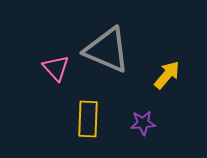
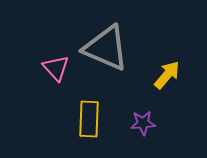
gray triangle: moved 1 px left, 2 px up
yellow rectangle: moved 1 px right
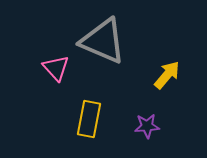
gray triangle: moved 3 px left, 7 px up
yellow rectangle: rotated 9 degrees clockwise
purple star: moved 4 px right, 3 px down
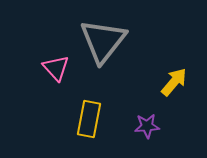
gray triangle: rotated 45 degrees clockwise
yellow arrow: moved 7 px right, 7 px down
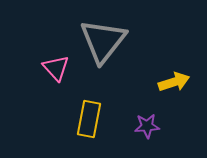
yellow arrow: rotated 32 degrees clockwise
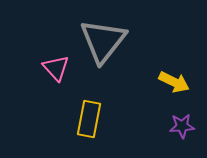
yellow arrow: rotated 44 degrees clockwise
purple star: moved 35 px right
